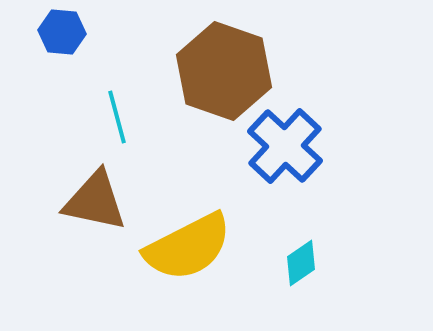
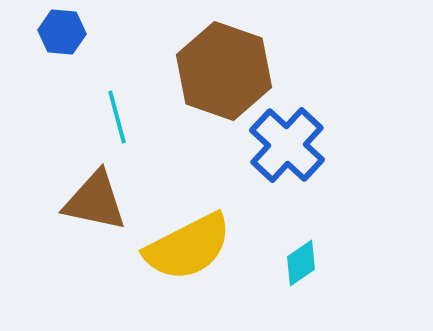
blue cross: moved 2 px right, 1 px up
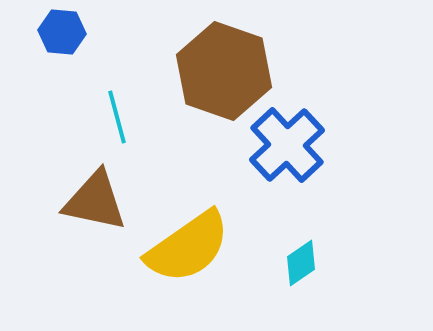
blue cross: rotated 4 degrees clockwise
yellow semicircle: rotated 8 degrees counterclockwise
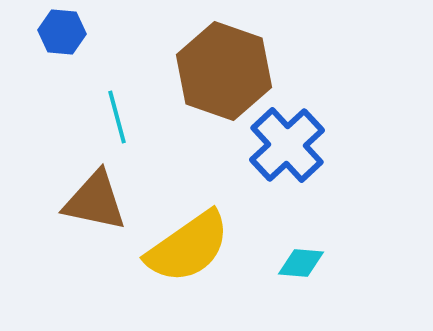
cyan diamond: rotated 39 degrees clockwise
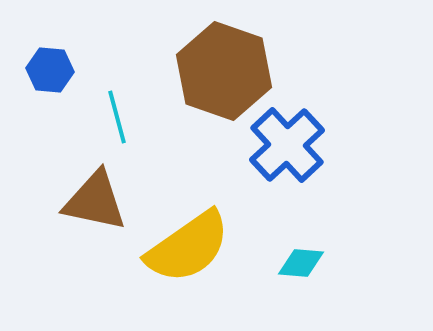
blue hexagon: moved 12 px left, 38 px down
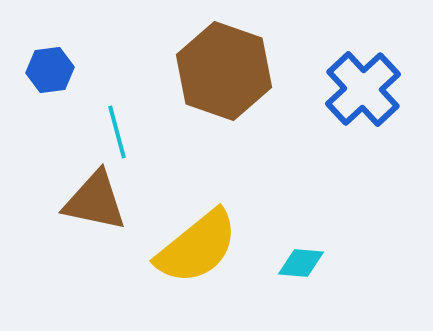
blue hexagon: rotated 12 degrees counterclockwise
cyan line: moved 15 px down
blue cross: moved 76 px right, 56 px up
yellow semicircle: moved 9 px right; rotated 4 degrees counterclockwise
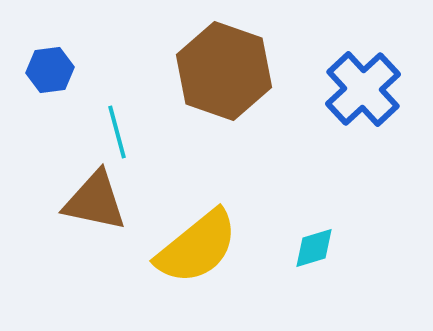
cyan diamond: moved 13 px right, 15 px up; rotated 21 degrees counterclockwise
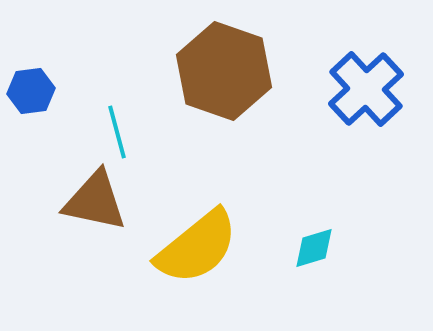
blue hexagon: moved 19 px left, 21 px down
blue cross: moved 3 px right
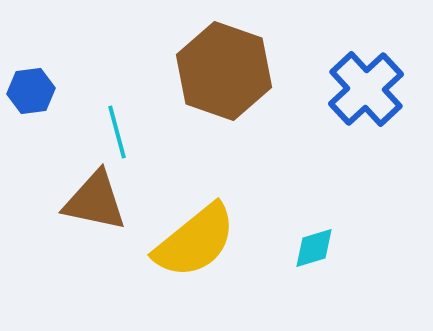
yellow semicircle: moved 2 px left, 6 px up
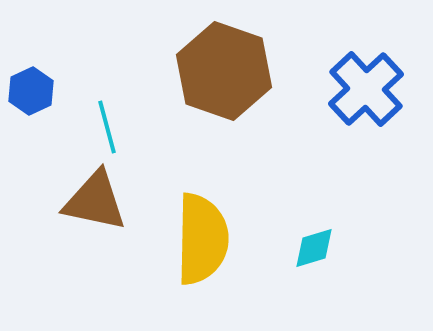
blue hexagon: rotated 18 degrees counterclockwise
cyan line: moved 10 px left, 5 px up
yellow semicircle: moved 7 px right, 2 px up; rotated 50 degrees counterclockwise
